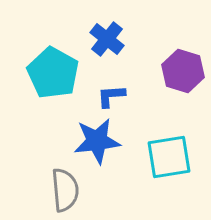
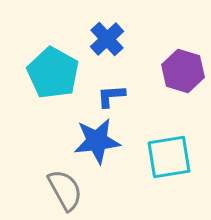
blue cross: rotated 8 degrees clockwise
gray semicircle: rotated 24 degrees counterclockwise
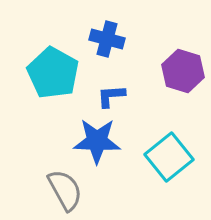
blue cross: rotated 32 degrees counterclockwise
blue star: rotated 9 degrees clockwise
cyan square: rotated 30 degrees counterclockwise
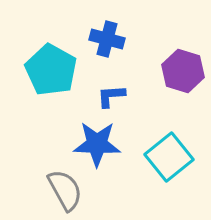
cyan pentagon: moved 2 px left, 3 px up
blue star: moved 3 px down
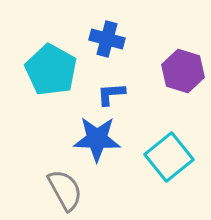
blue L-shape: moved 2 px up
blue star: moved 5 px up
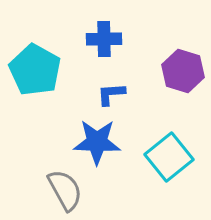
blue cross: moved 3 px left; rotated 16 degrees counterclockwise
cyan pentagon: moved 16 px left
blue star: moved 3 px down
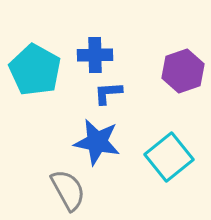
blue cross: moved 9 px left, 16 px down
purple hexagon: rotated 24 degrees clockwise
blue L-shape: moved 3 px left, 1 px up
blue star: rotated 9 degrees clockwise
gray semicircle: moved 3 px right
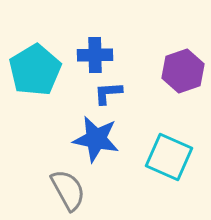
cyan pentagon: rotated 12 degrees clockwise
blue star: moved 1 px left, 3 px up
cyan square: rotated 27 degrees counterclockwise
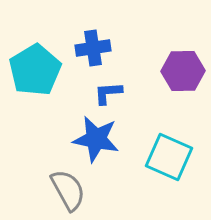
blue cross: moved 2 px left, 7 px up; rotated 8 degrees counterclockwise
purple hexagon: rotated 18 degrees clockwise
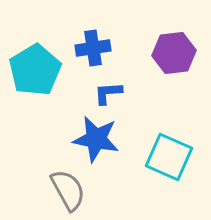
purple hexagon: moved 9 px left, 18 px up; rotated 6 degrees counterclockwise
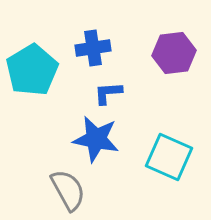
cyan pentagon: moved 3 px left
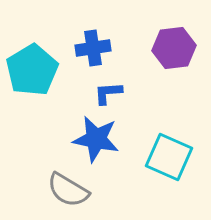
purple hexagon: moved 5 px up
gray semicircle: rotated 150 degrees clockwise
